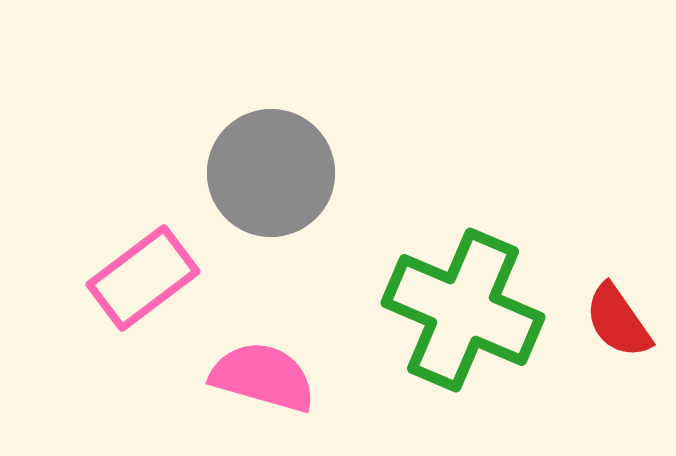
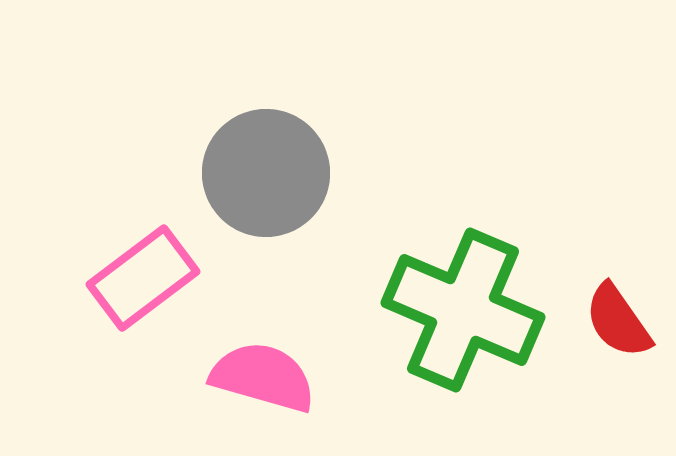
gray circle: moved 5 px left
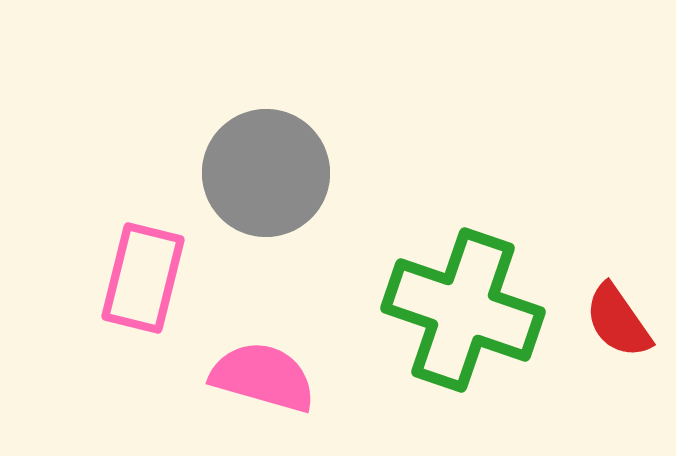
pink rectangle: rotated 39 degrees counterclockwise
green cross: rotated 4 degrees counterclockwise
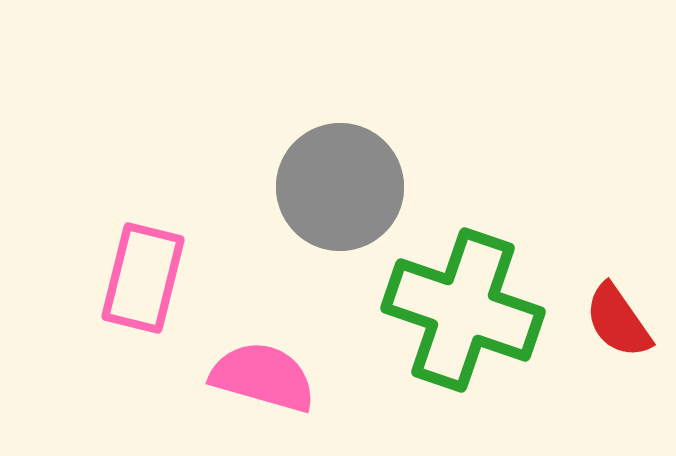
gray circle: moved 74 px right, 14 px down
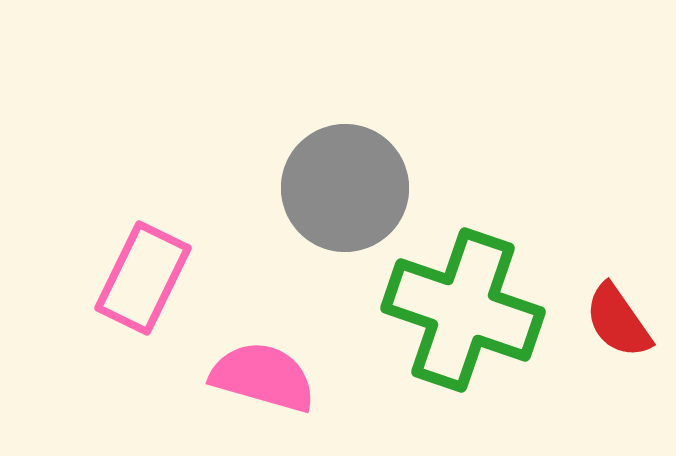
gray circle: moved 5 px right, 1 px down
pink rectangle: rotated 12 degrees clockwise
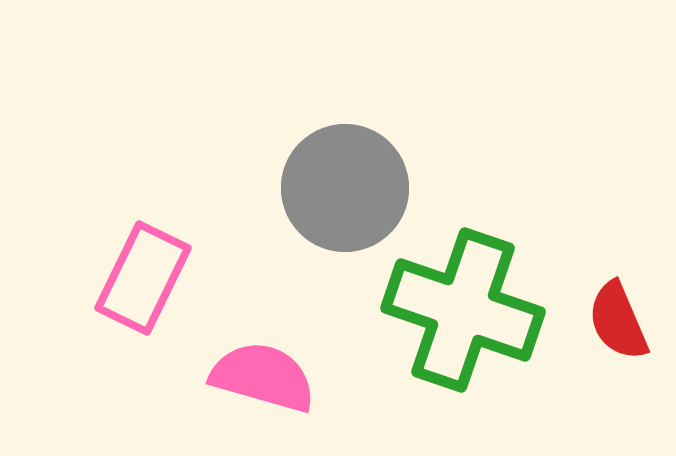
red semicircle: rotated 12 degrees clockwise
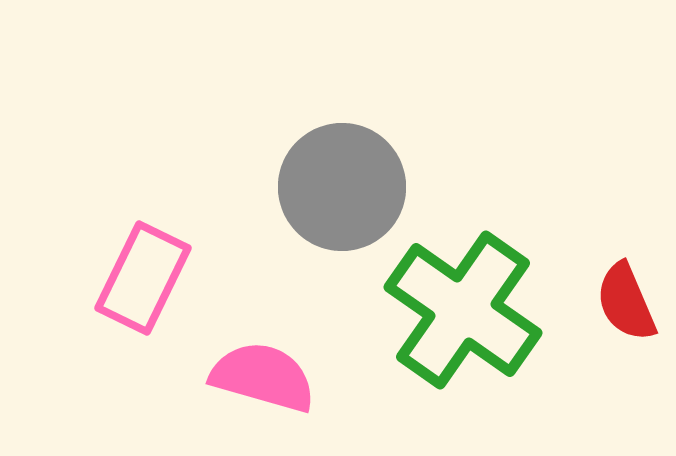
gray circle: moved 3 px left, 1 px up
green cross: rotated 16 degrees clockwise
red semicircle: moved 8 px right, 19 px up
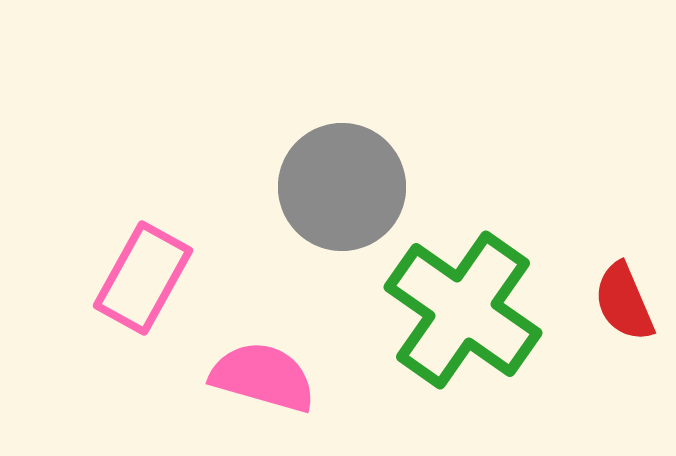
pink rectangle: rotated 3 degrees clockwise
red semicircle: moved 2 px left
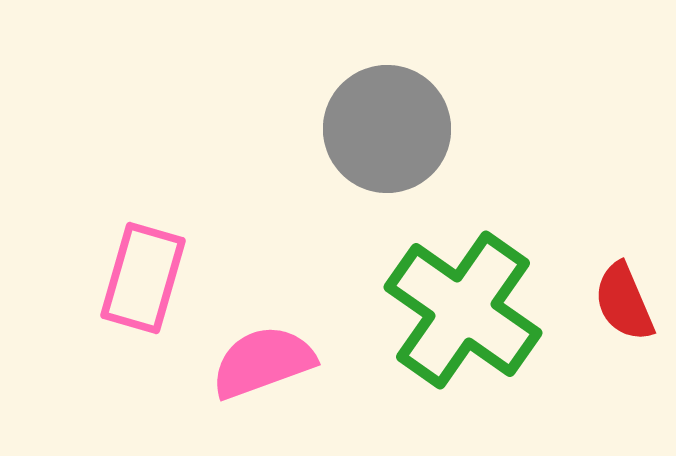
gray circle: moved 45 px right, 58 px up
pink rectangle: rotated 13 degrees counterclockwise
pink semicircle: moved 15 px up; rotated 36 degrees counterclockwise
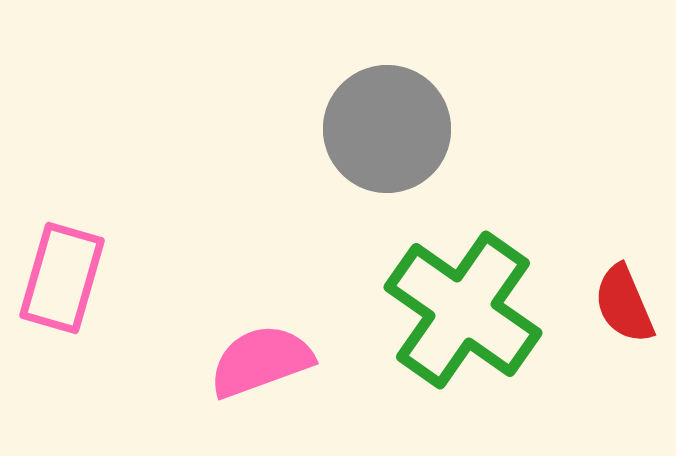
pink rectangle: moved 81 px left
red semicircle: moved 2 px down
pink semicircle: moved 2 px left, 1 px up
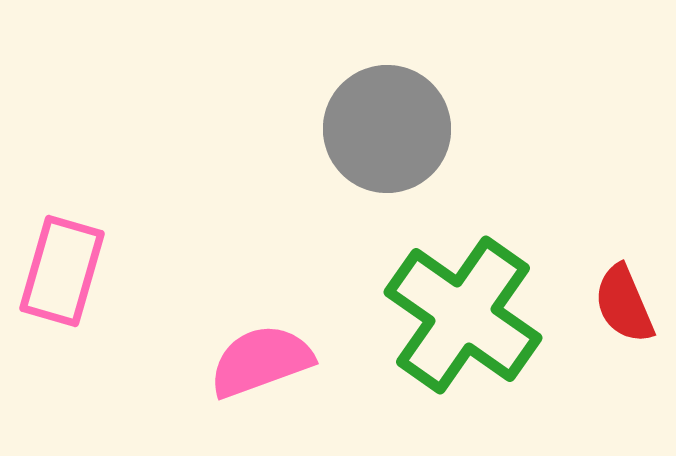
pink rectangle: moved 7 px up
green cross: moved 5 px down
